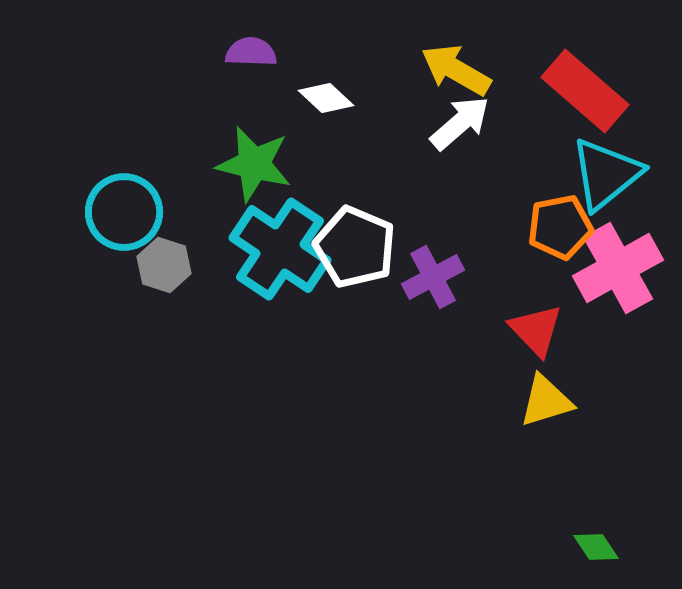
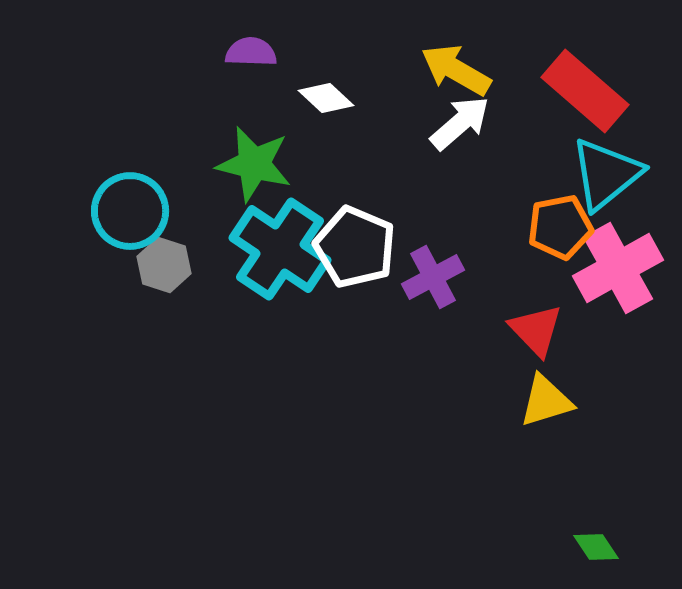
cyan circle: moved 6 px right, 1 px up
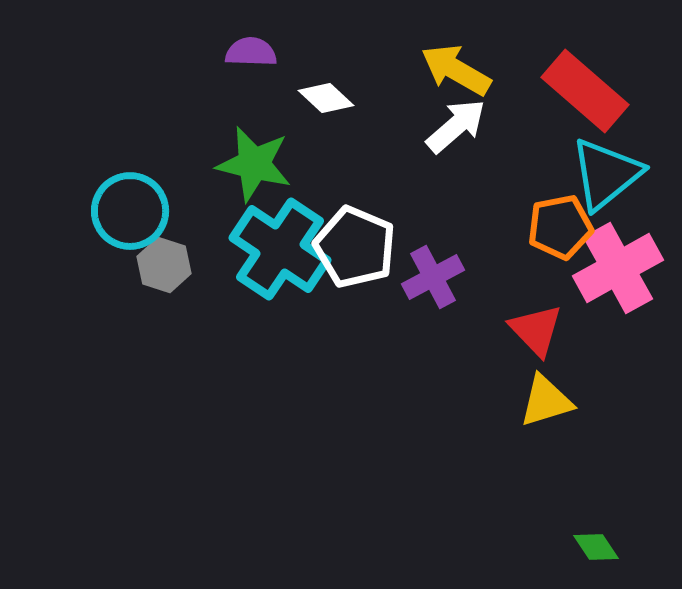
white arrow: moved 4 px left, 3 px down
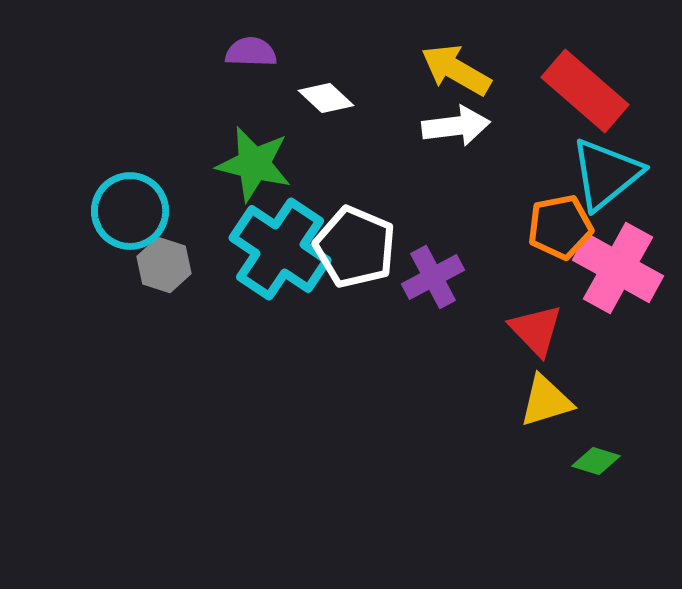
white arrow: rotated 34 degrees clockwise
pink cross: rotated 32 degrees counterclockwise
green diamond: moved 86 px up; rotated 39 degrees counterclockwise
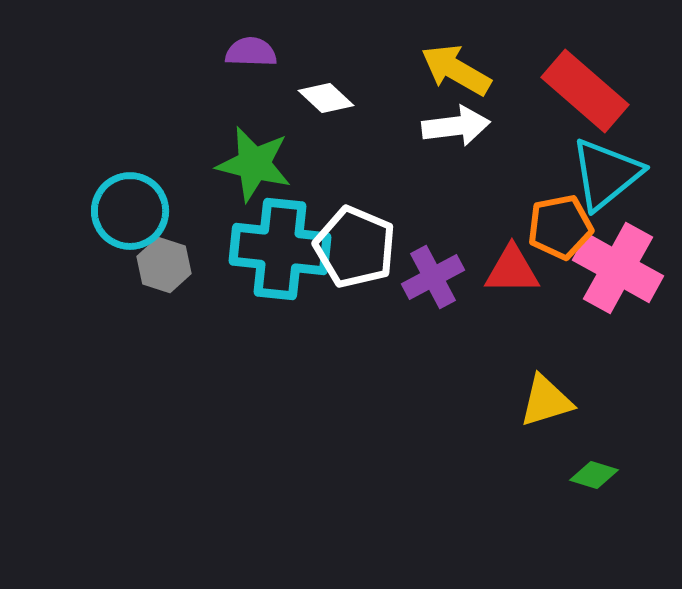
cyan cross: rotated 28 degrees counterclockwise
red triangle: moved 24 px left, 60 px up; rotated 46 degrees counterclockwise
green diamond: moved 2 px left, 14 px down
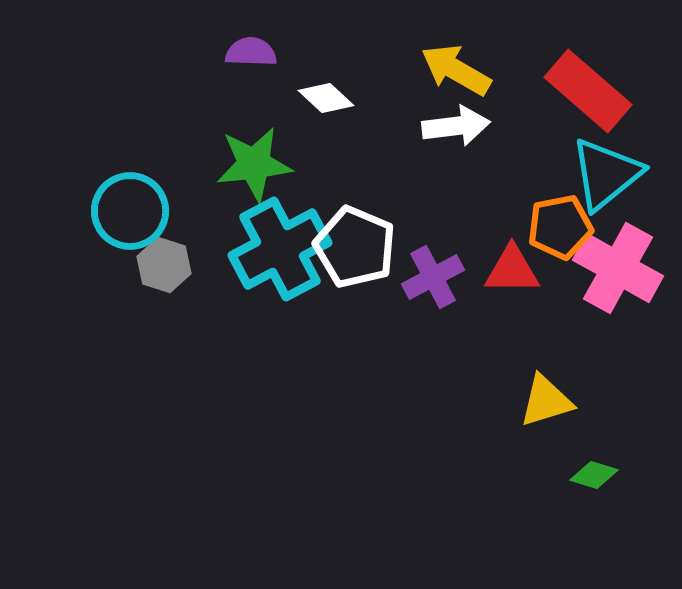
red rectangle: moved 3 px right
green star: rotated 20 degrees counterclockwise
cyan cross: rotated 34 degrees counterclockwise
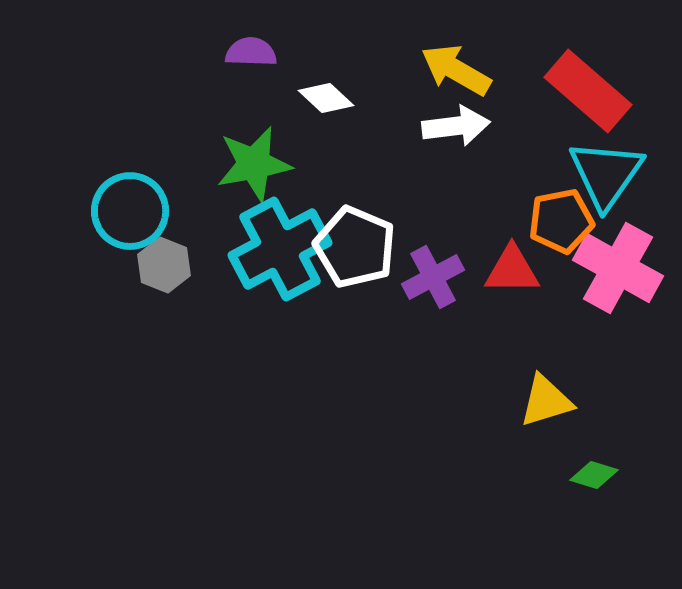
green star: rotated 4 degrees counterclockwise
cyan triangle: rotated 16 degrees counterclockwise
orange pentagon: moved 1 px right, 6 px up
gray hexagon: rotated 4 degrees clockwise
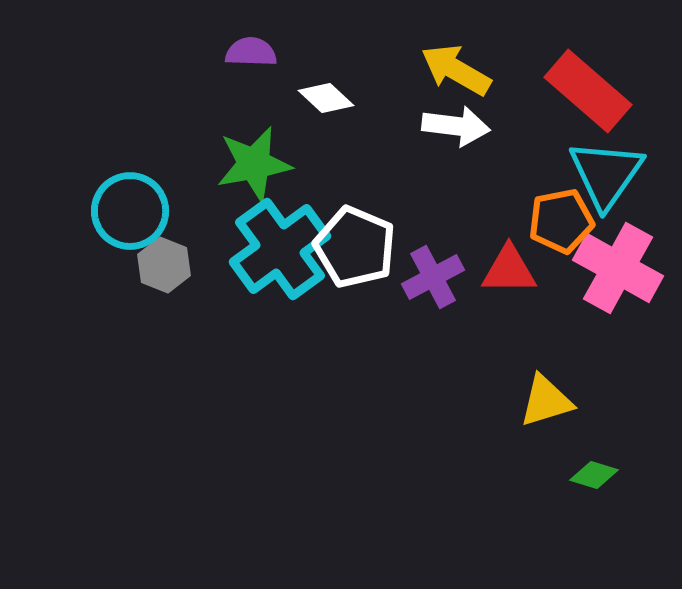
white arrow: rotated 14 degrees clockwise
cyan cross: rotated 8 degrees counterclockwise
red triangle: moved 3 px left
